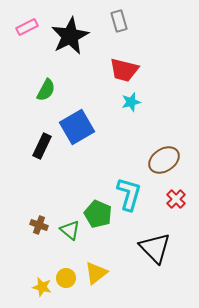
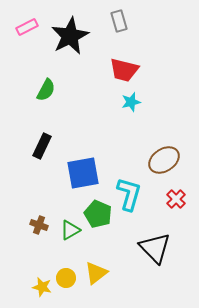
blue square: moved 6 px right, 46 px down; rotated 20 degrees clockwise
green triangle: rotated 50 degrees clockwise
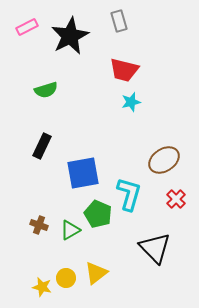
green semicircle: rotated 45 degrees clockwise
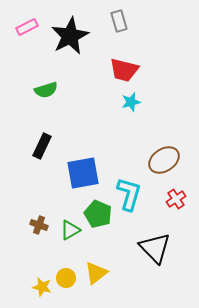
red cross: rotated 12 degrees clockwise
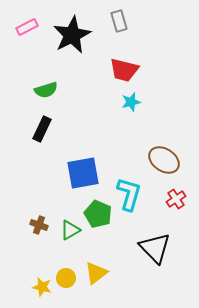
black star: moved 2 px right, 1 px up
black rectangle: moved 17 px up
brown ellipse: rotated 68 degrees clockwise
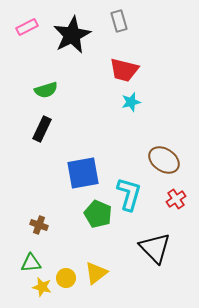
green triangle: moved 39 px left, 33 px down; rotated 25 degrees clockwise
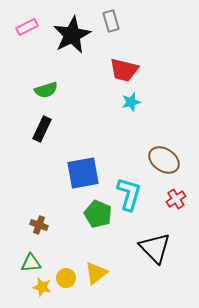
gray rectangle: moved 8 px left
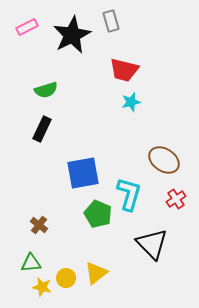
brown cross: rotated 18 degrees clockwise
black triangle: moved 3 px left, 4 px up
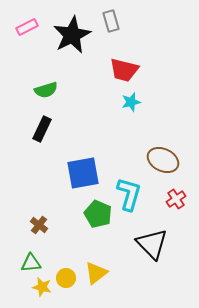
brown ellipse: moved 1 px left; rotated 8 degrees counterclockwise
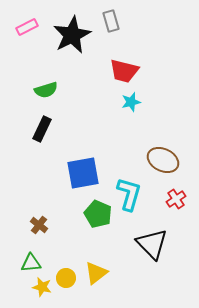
red trapezoid: moved 1 px down
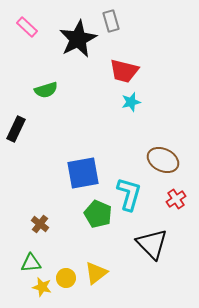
pink rectangle: rotated 70 degrees clockwise
black star: moved 6 px right, 4 px down
black rectangle: moved 26 px left
brown cross: moved 1 px right, 1 px up
